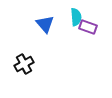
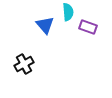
cyan semicircle: moved 8 px left, 5 px up
blue triangle: moved 1 px down
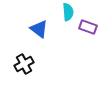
blue triangle: moved 6 px left, 4 px down; rotated 12 degrees counterclockwise
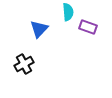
blue triangle: rotated 36 degrees clockwise
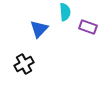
cyan semicircle: moved 3 px left
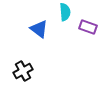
blue triangle: rotated 36 degrees counterclockwise
black cross: moved 1 px left, 7 px down
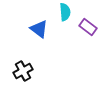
purple rectangle: rotated 18 degrees clockwise
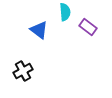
blue triangle: moved 1 px down
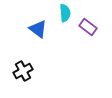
cyan semicircle: moved 1 px down
blue triangle: moved 1 px left, 1 px up
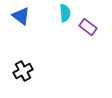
blue triangle: moved 17 px left, 13 px up
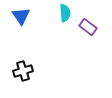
blue triangle: rotated 18 degrees clockwise
black cross: rotated 12 degrees clockwise
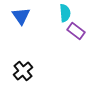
purple rectangle: moved 12 px left, 4 px down
black cross: rotated 24 degrees counterclockwise
